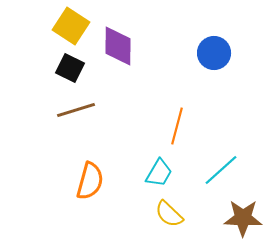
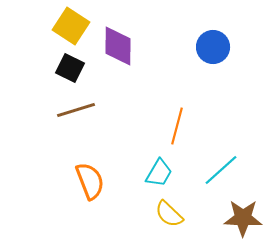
blue circle: moved 1 px left, 6 px up
orange semicircle: rotated 36 degrees counterclockwise
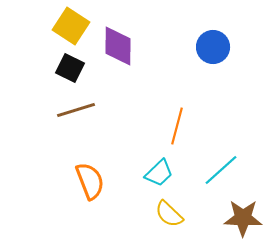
cyan trapezoid: rotated 16 degrees clockwise
